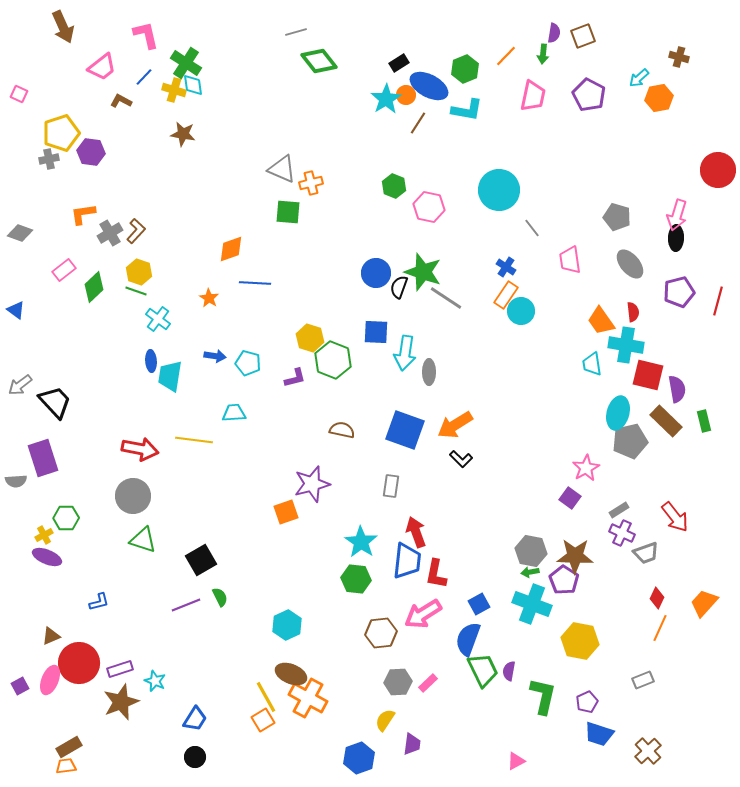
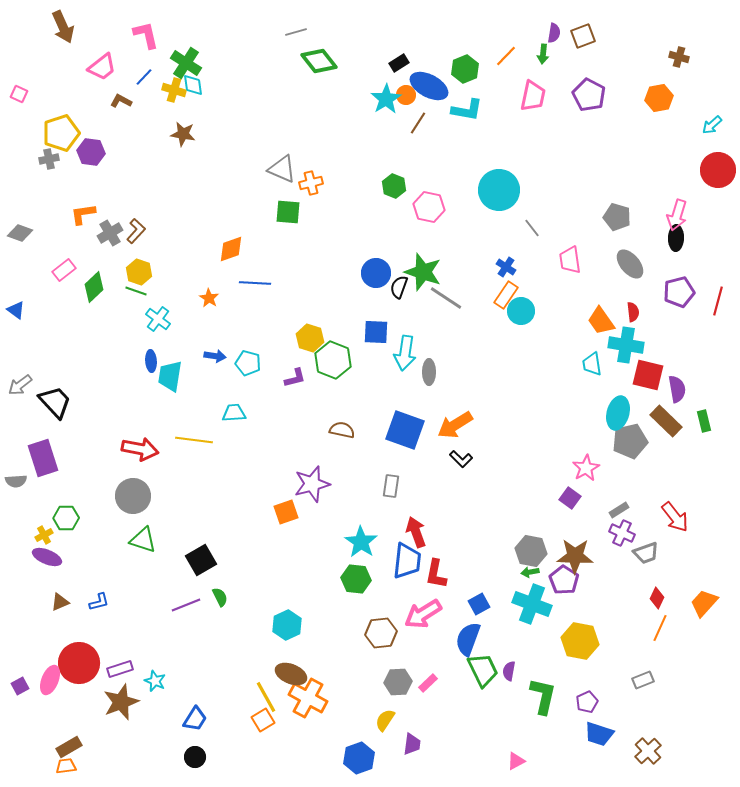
cyan arrow at (639, 78): moved 73 px right, 47 px down
brown triangle at (51, 636): moved 9 px right, 34 px up
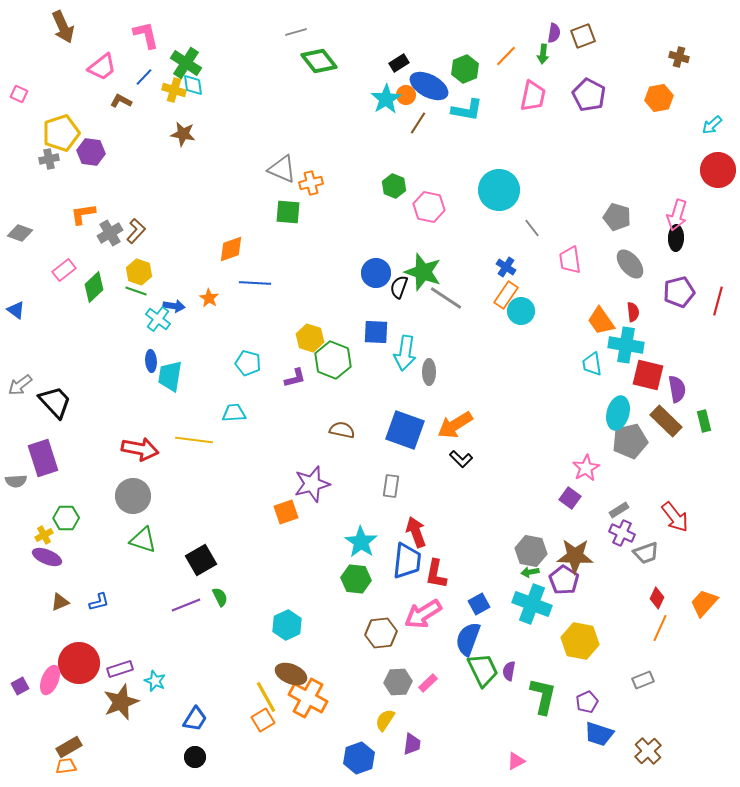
blue arrow at (215, 356): moved 41 px left, 50 px up
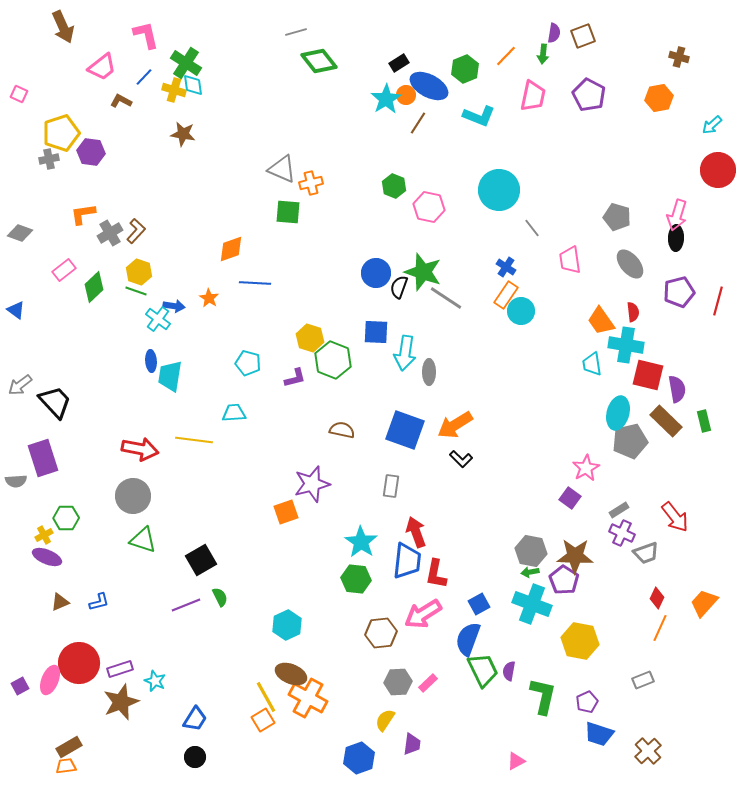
cyan L-shape at (467, 110): moved 12 px right, 6 px down; rotated 12 degrees clockwise
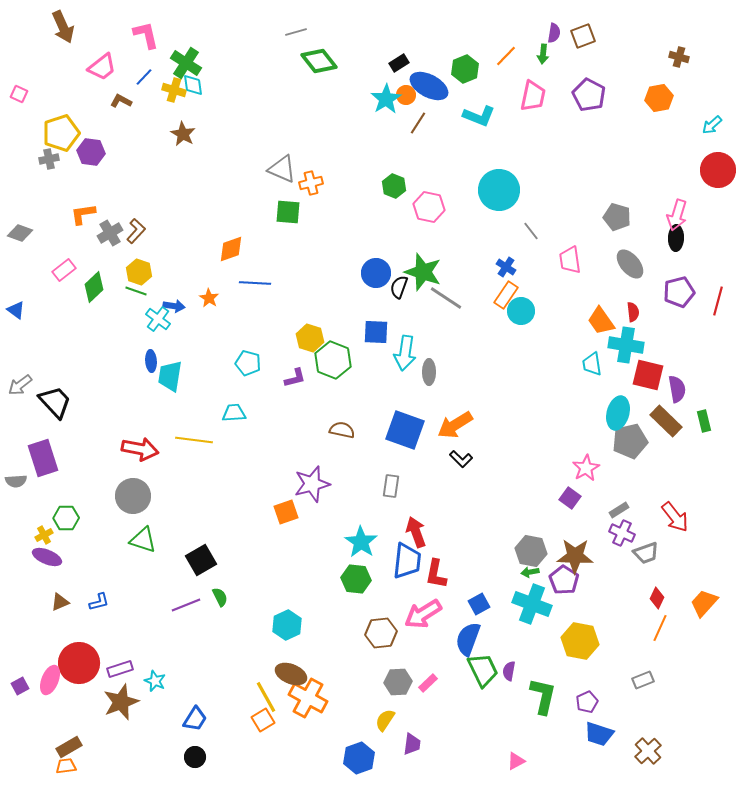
brown star at (183, 134): rotated 20 degrees clockwise
gray line at (532, 228): moved 1 px left, 3 px down
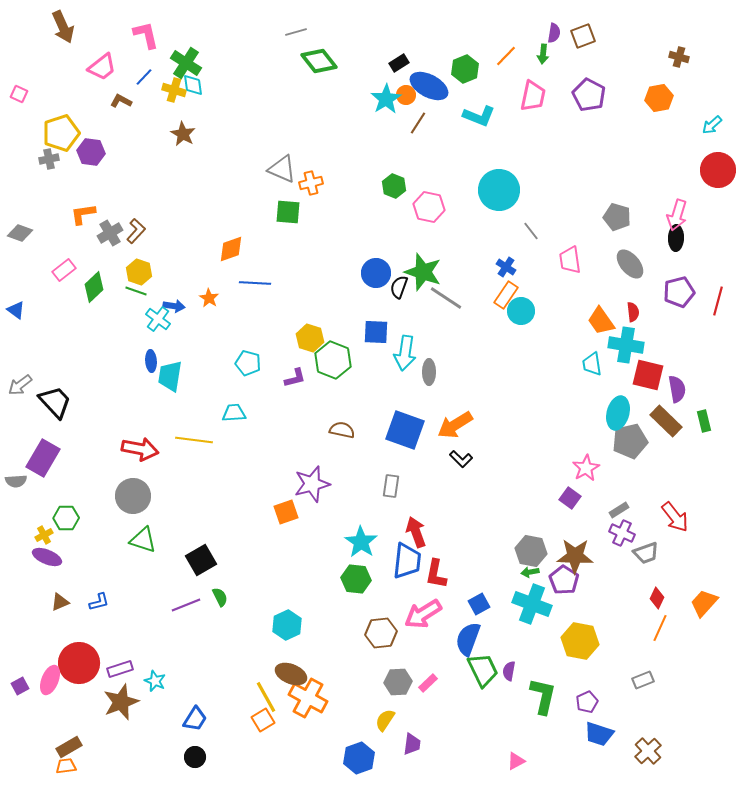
purple rectangle at (43, 458): rotated 48 degrees clockwise
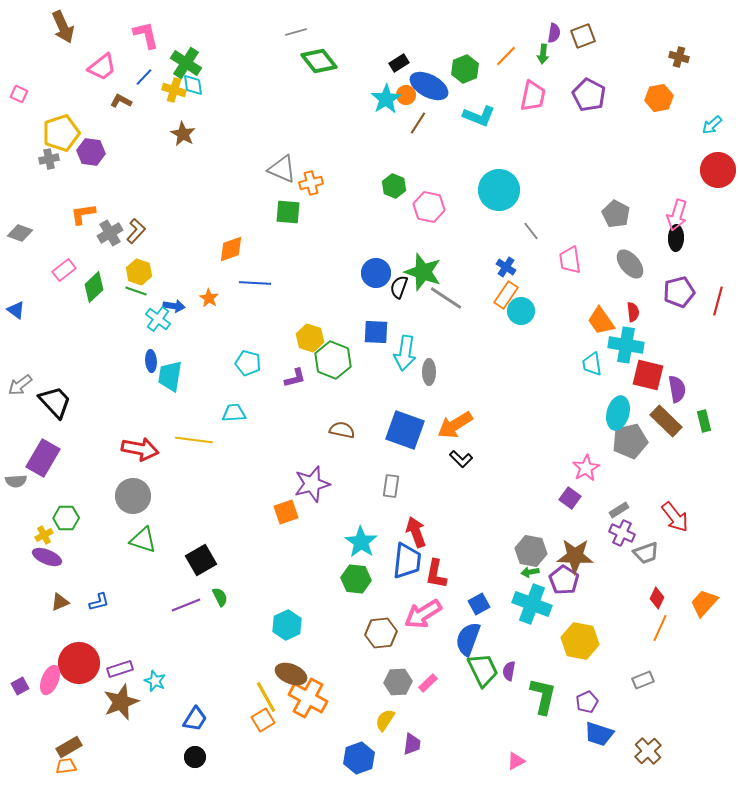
gray pentagon at (617, 217): moved 1 px left, 3 px up; rotated 12 degrees clockwise
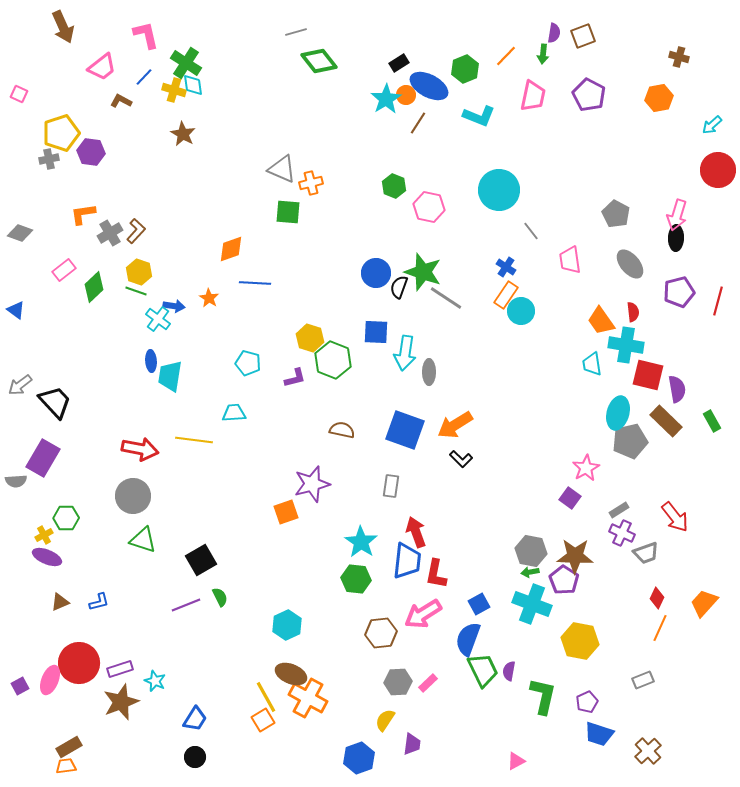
green rectangle at (704, 421): moved 8 px right; rotated 15 degrees counterclockwise
